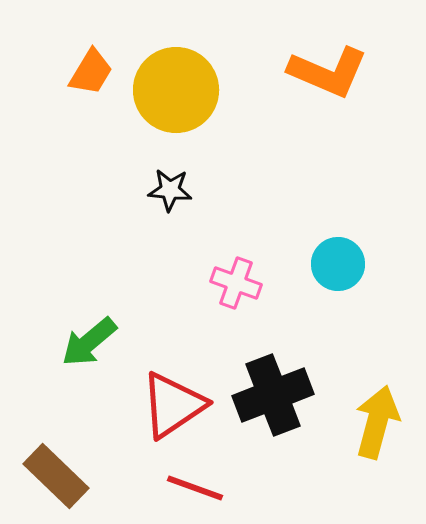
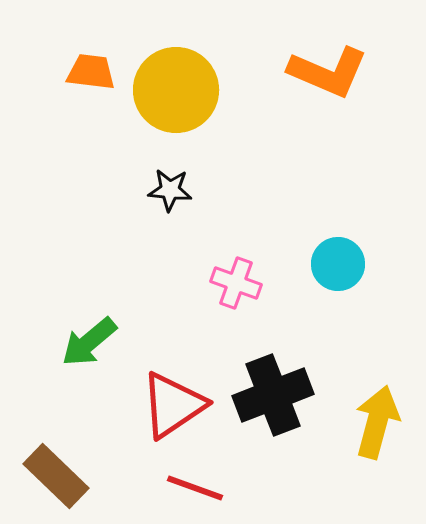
orange trapezoid: rotated 114 degrees counterclockwise
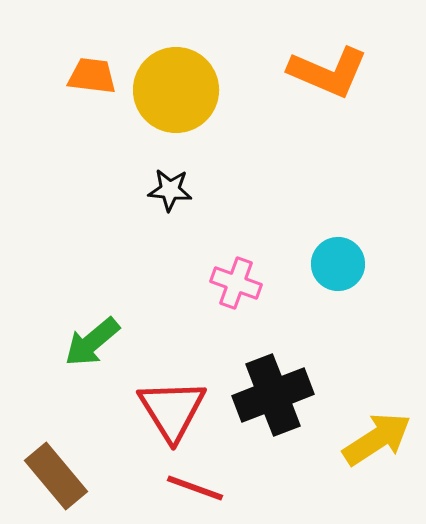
orange trapezoid: moved 1 px right, 4 px down
green arrow: moved 3 px right
red triangle: moved 1 px left, 5 px down; rotated 28 degrees counterclockwise
yellow arrow: moved 17 px down; rotated 42 degrees clockwise
brown rectangle: rotated 6 degrees clockwise
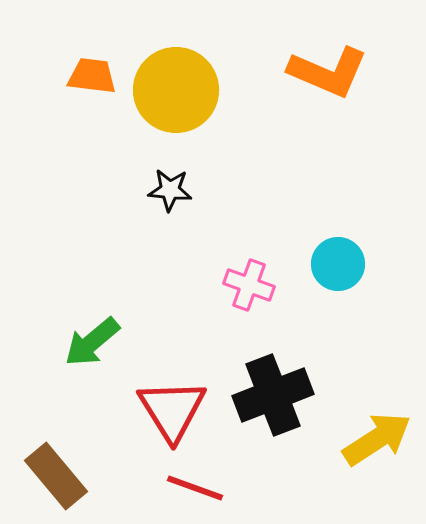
pink cross: moved 13 px right, 2 px down
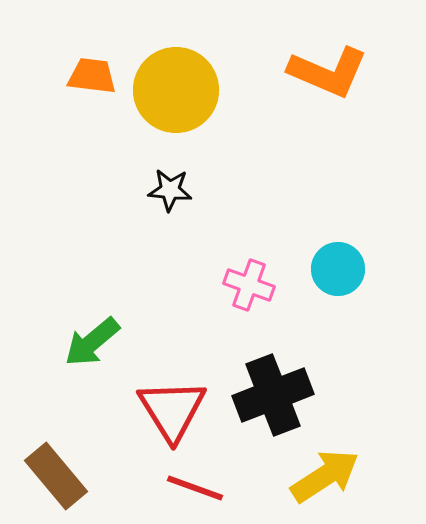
cyan circle: moved 5 px down
yellow arrow: moved 52 px left, 37 px down
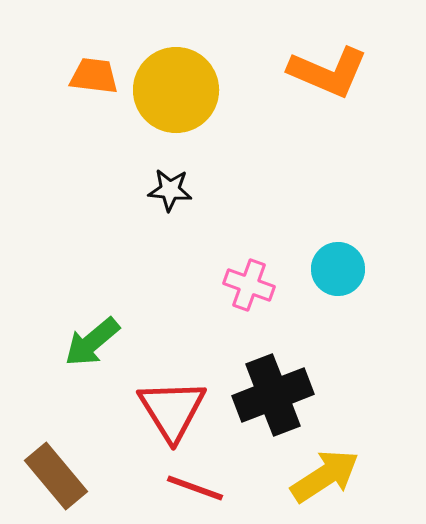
orange trapezoid: moved 2 px right
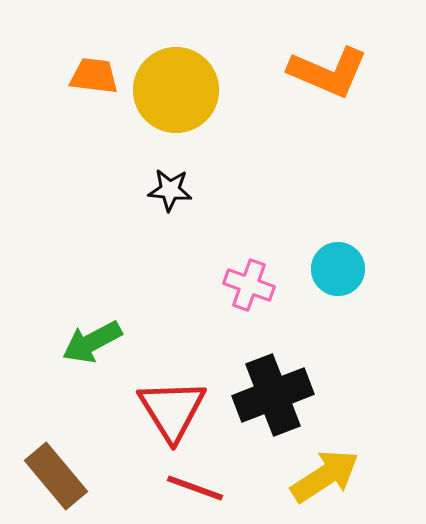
green arrow: rotated 12 degrees clockwise
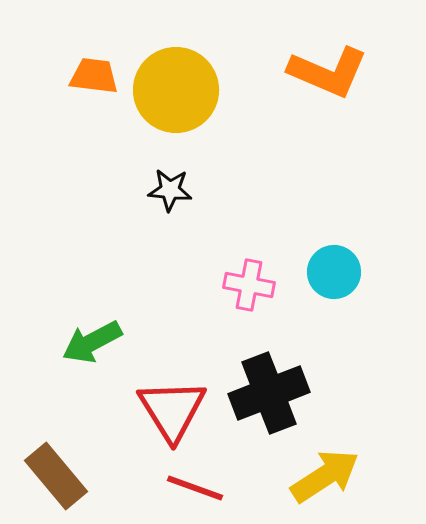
cyan circle: moved 4 px left, 3 px down
pink cross: rotated 9 degrees counterclockwise
black cross: moved 4 px left, 2 px up
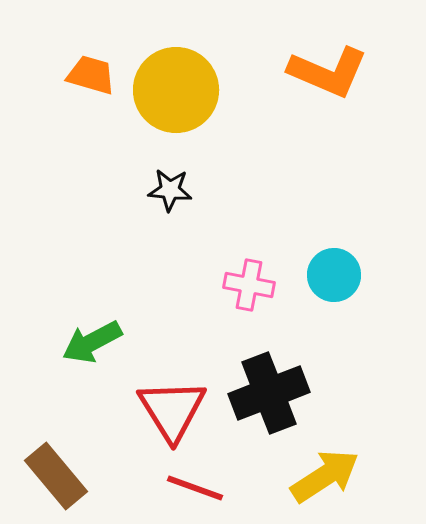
orange trapezoid: moved 3 px left, 1 px up; rotated 9 degrees clockwise
cyan circle: moved 3 px down
